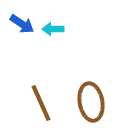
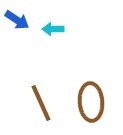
blue arrow: moved 5 px left, 4 px up
brown ellipse: rotated 6 degrees clockwise
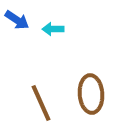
brown ellipse: moved 8 px up
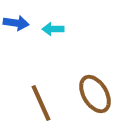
blue arrow: moved 1 px left, 3 px down; rotated 25 degrees counterclockwise
brown ellipse: moved 4 px right; rotated 27 degrees counterclockwise
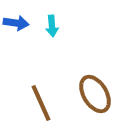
cyan arrow: moved 1 px left, 3 px up; rotated 95 degrees counterclockwise
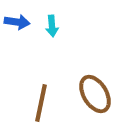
blue arrow: moved 1 px right, 1 px up
brown line: rotated 36 degrees clockwise
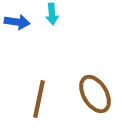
cyan arrow: moved 12 px up
brown line: moved 2 px left, 4 px up
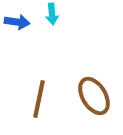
brown ellipse: moved 1 px left, 2 px down
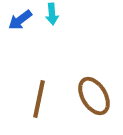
blue arrow: moved 3 px right, 2 px up; rotated 135 degrees clockwise
